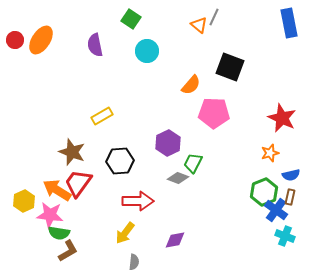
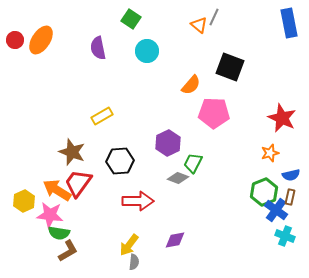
purple semicircle: moved 3 px right, 3 px down
yellow arrow: moved 4 px right, 12 px down
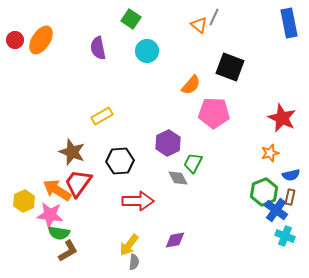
gray diamond: rotated 40 degrees clockwise
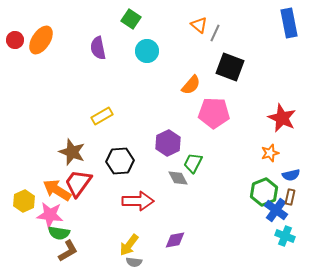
gray line: moved 1 px right, 16 px down
gray semicircle: rotated 91 degrees clockwise
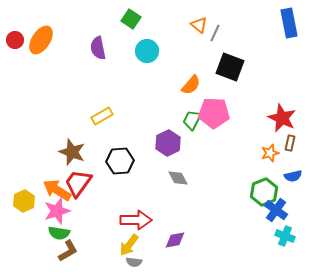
green trapezoid: moved 1 px left, 43 px up
blue semicircle: moved 2 px right, 1 px down
brown rectangle: moved 54 px up
red arrow: moved 2 px left, 19 px down
pink star: moved 7 px right, 4 px up; rotated 24 degrees counterclockwise
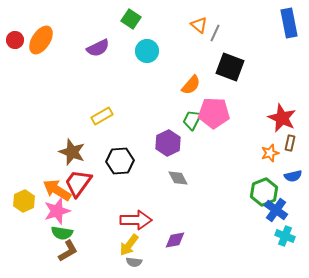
purple semicircle: rotated 105 degrees counterclockwise
green semicircle: moved 3 px right
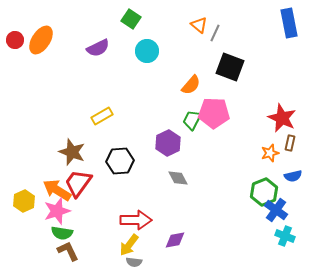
brown L-shape: rotated 85 degrees counterclockwise
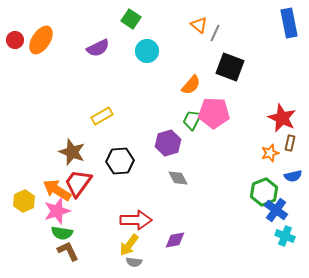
purple hexagon: rotated 10 degrees clockwise
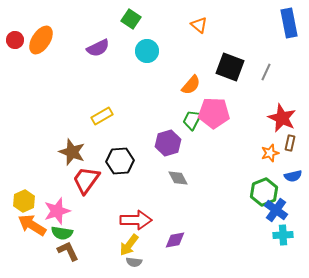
gray line: moved 51 px right, 39 px down
red trapezoid: moved 8 px right, 3 px up
orange arrow: moved 25 px left, 35 px down
cyan cross: moved 2 px left, 1 px up; rotated 24 degrees counterclockwise
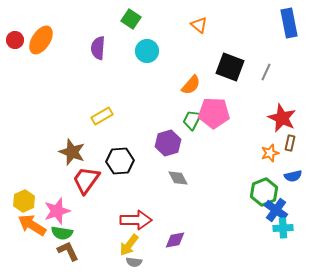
purple semicircle: rotated 120 degrees clockwise
cyan cross: moved 7 px up
